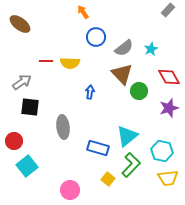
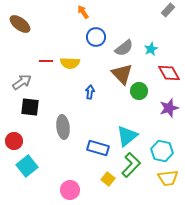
red diamond: moved 4 px up
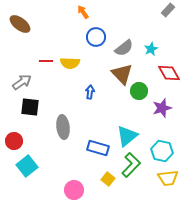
purple star: moved 7 px left
pink circle: moved 4 px right
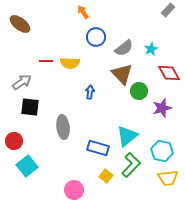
yellow square: moved 2 px left, 3 px up
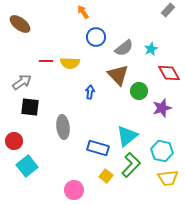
brown triangle: moved 4 px left, 1 px down
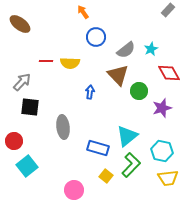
gray semicircle: moved 2 px right, 2 px down
gray arrow: rotated 12 degrees counterclockwise
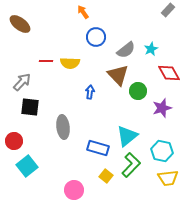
green circle: moved 1 px left
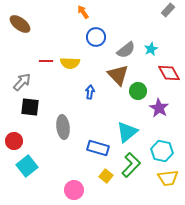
purple star: moved 3 px left; rotated 24 degrees counterclockwise
cyan triangle: moved 4 px up
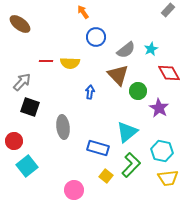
black square: rotated 12 degrees clockwise
